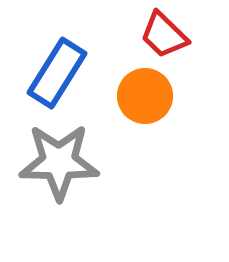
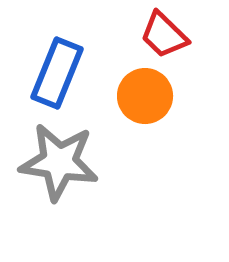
blue rectangle: rotated 10 degrees counterclockwise
gray star: rotated 8 degrees clockwise
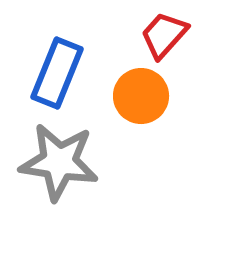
red trapezoid: rotated 88 degrees clockwise
orange circle: moved 4 px left
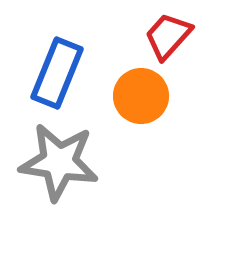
red trapezoid: moved 4 px right, 1 px down
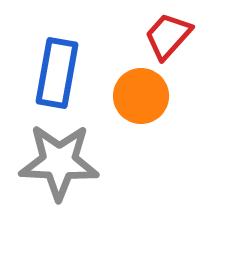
blue rectangle: rotated 12 degrees counterclockwise
gray star: rotated 6 degrees counterclockwise
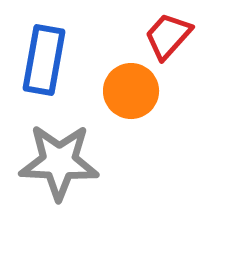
blue rectangle: moved 13 px left, 13 px up
orange circle: moved 10 px left, 5 px up
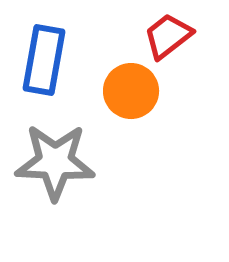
red trapezoid: rotated 10 degrees clockwise
gray star: moved 4 px left
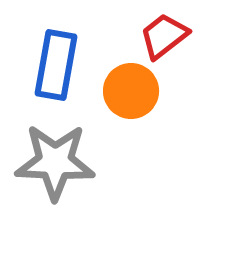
red trapezoid: moved 4 px left
blue rectangle: moved 12 px right, 5 px down
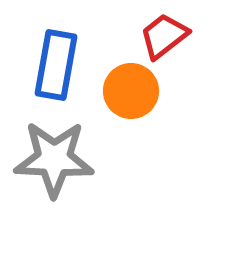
gray star: moved 1 px left, 3 px up
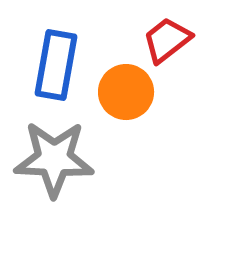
red trapezoid: moved 3 px right, 4 px down
orange circle: moved 5 px left, 1 px down
